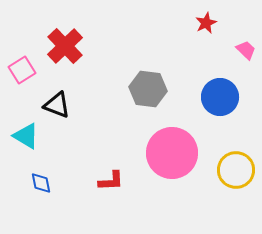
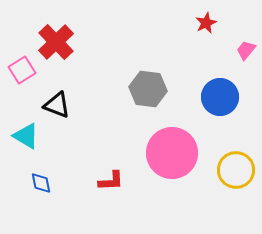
red cross: moved 9 px left, 4 px up
pink trapezoid: rotated 95 degrees counterclockwise
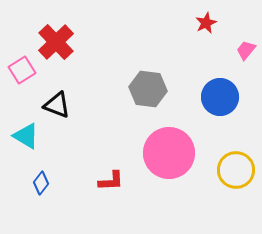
pink circle: moved 3 px left
blue diamond: rotated 50 degrees clockwise
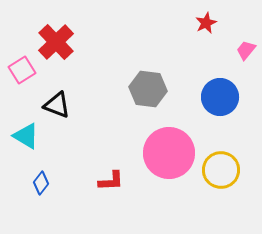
yellow circle: moved 15 px left
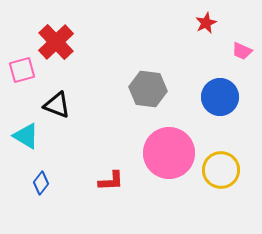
pink trapezoid: moved 4 px left, 1 px down; rotated 105 degrees counterclockwise
pink square: rotated 16 degrees clockwise
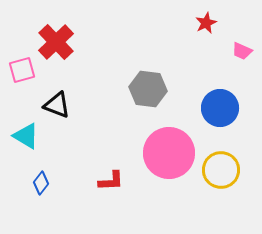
blue circle: moved 11 px down
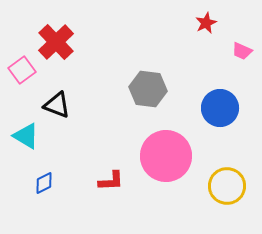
pink square: rotated 20 degrees counterclockwise
pink circle: moved 3 px left, 3 px down
yellow circle: moved 6 px right, 16 px down
blue diamond: moved 3 px right; rotated 25 degrees clockwise
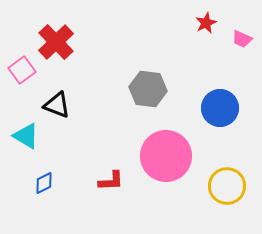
pink trapezoid: moved 12 px up
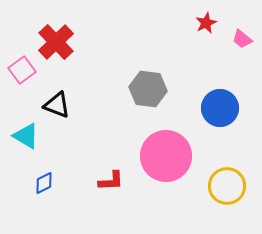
pink trapezoid: rotated 15 degrees clockwise
